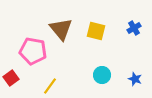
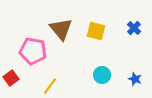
blue cross: rotated 16 degrees counterclockwise
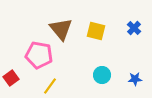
pink pentagon: moved 6 px right, 4 px down
blue star: rotated 24 degrees counterclockwise
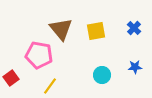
yellow square: rotated 24 degrees counterclockwise
blue star: moved 12 px up
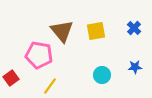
brown triangle: moved 1 px right, 2 px down
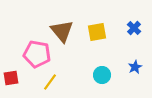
yellow square: moved 1 px right, 1 px down
pink pentagon: moved 2 px left, 1 px up
blue star: rotated 24 degrees counterclockwise
red square: rotated 28 degrees clockwise
yellow line: moved 4 px up
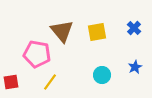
red square: moved 4 px down
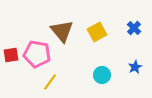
yellow square: rotated 18 degrees counterclockwise
red square: moved 27 px up
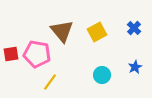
red square: moved 1 px up
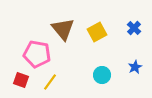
brown triangle: moved 1 px right, 2 px up
red square: moved 10 px right, 26 px down; rotated 28 degrees clockwise
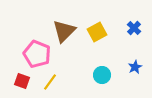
brown triangle: moved 1 px right, 2 px down; rotated 25 degrees clockwise
pink pentagon: rotated 12 degrees clockwise
red square: moved 1 px right, 1 px down
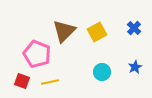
cyan circle: moved 3 px up
yellow line: rotated 42 degrees clockwise
